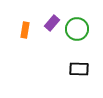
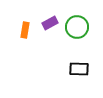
purple rectangle: moved 2 px left; rotated 21 degrees clockwise
green circle: moved 2 px up
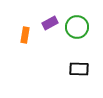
orange rectangle: moved 5 px down
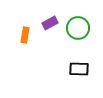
green circle: moved 1 px right, 1 px down
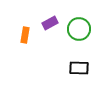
green circle: moved 1 px right, 1 px down
black rectangle: moved 1 px up
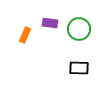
purple rectangle: rotated 35 degrees clockwise
orange rectangle: rotated 14 degrees clockwise
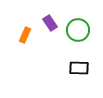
purple rectangle: rotated 49 degrees clockwise
green circle: moved 1 px left, 1 px down
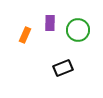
purple rectangle: rotated 35 degrees clockwise
black rectangle: moved 16 px left; rotated 24 degrees counterclockwise
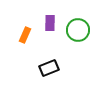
black rectangle: moved 14 px left
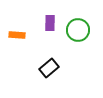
orange rectangle: moved 8 px left; rotated 70 degrees clockwise
black rectangle: rotated 18 degrees counterclockwise
